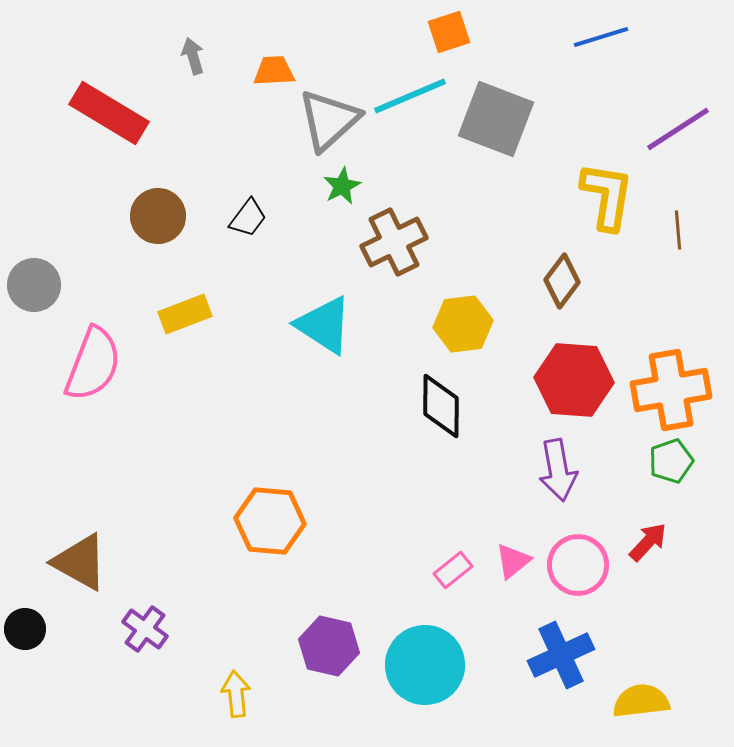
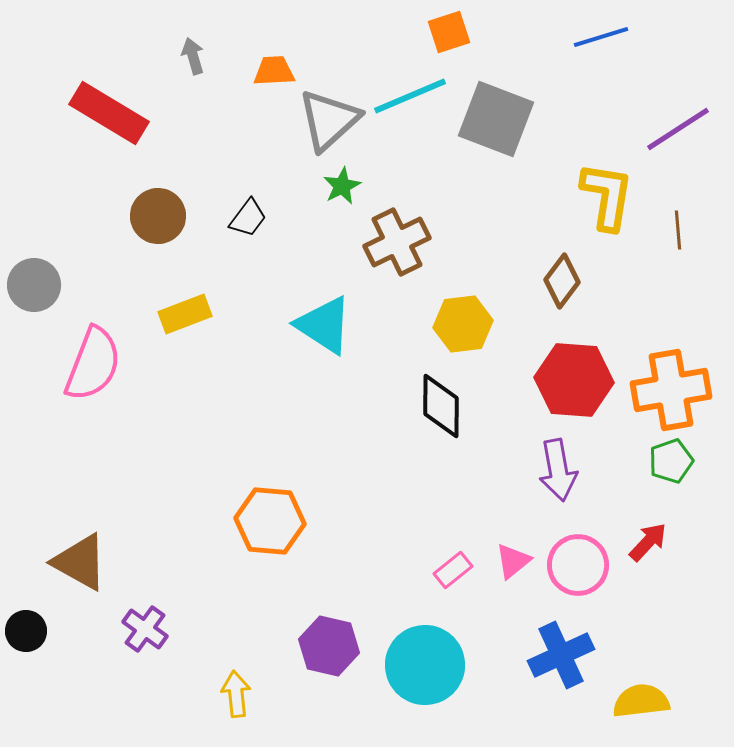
brown cross: moved 3 px right
black circle: moved 1 px right, 2 px down
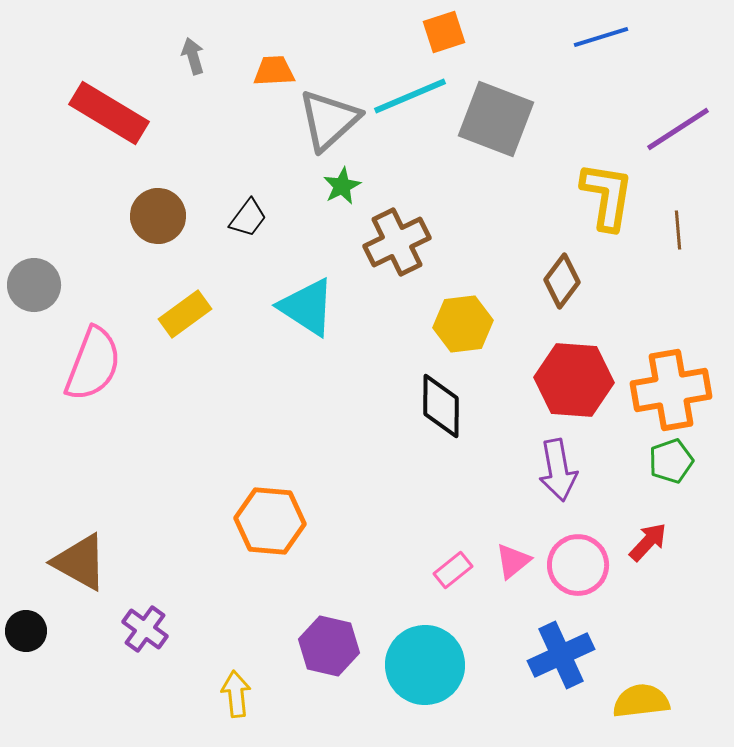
orange square: moved 5 px left
yellow rectangle: rotated 15 degrees counterclockwise
cyan triangle: moved 17 px left, 18 px up
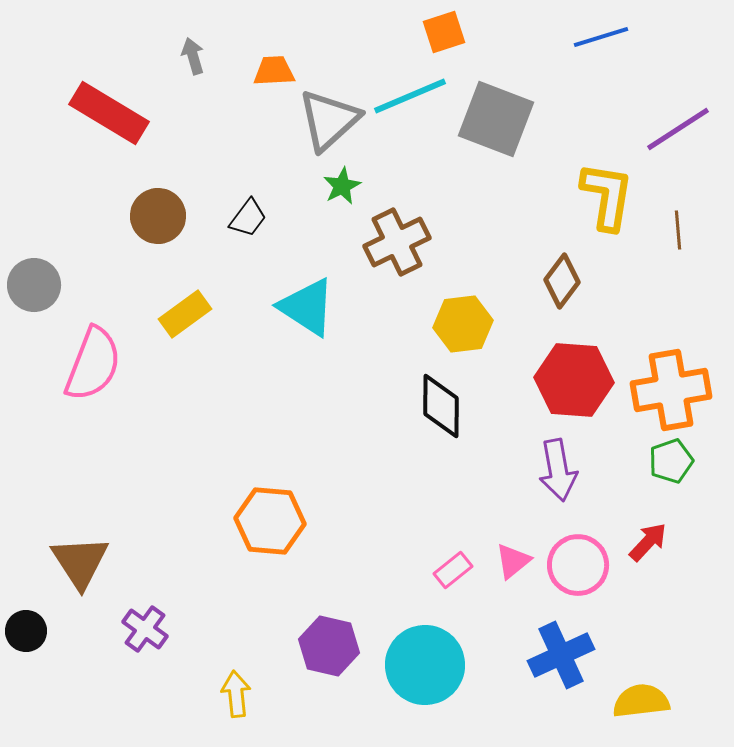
brown triangle: rotated 28 degrees clockwise
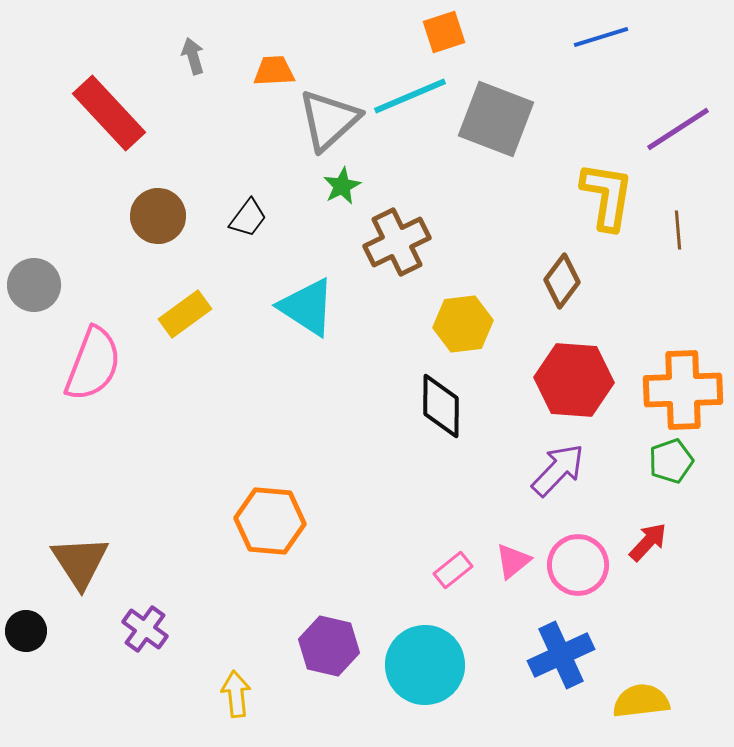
red rectangle: rotated 16 degrees clockwise
orange cross: moved 12 px right; rotated 8 degrees clockwise
purple arrow: rotated 126 degrees counterclockwise
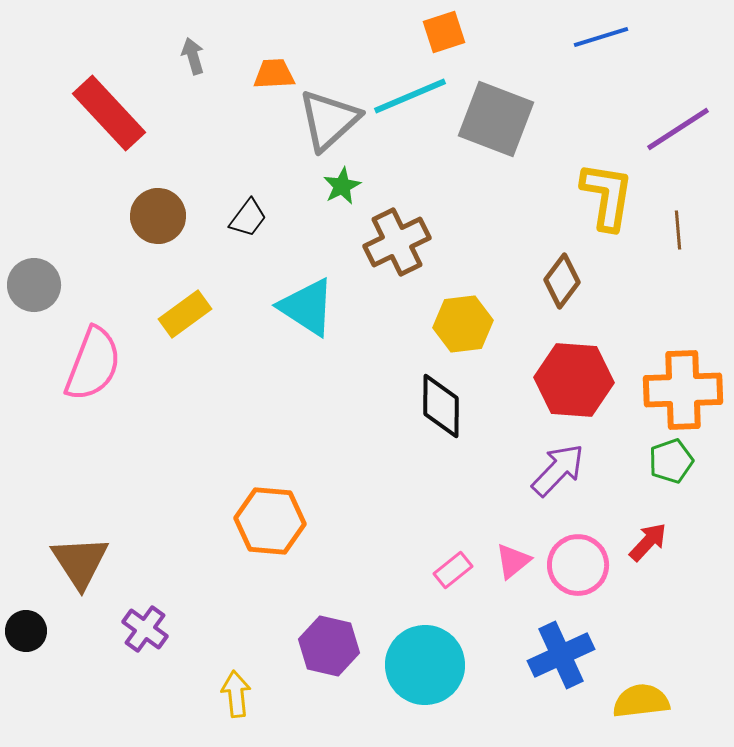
orange trapezoid: moved 3 px down
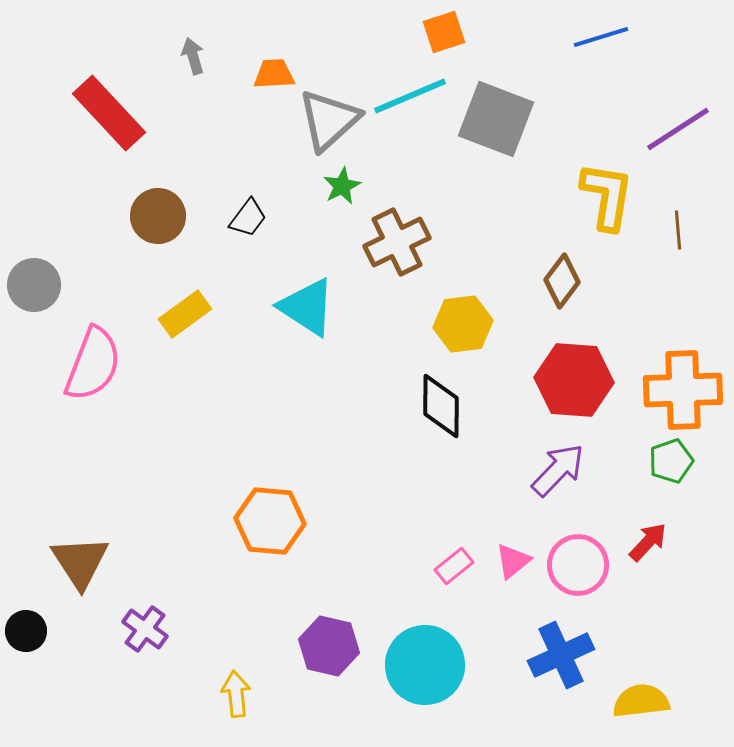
pink rectangle: moved 1 px right, 4 px up
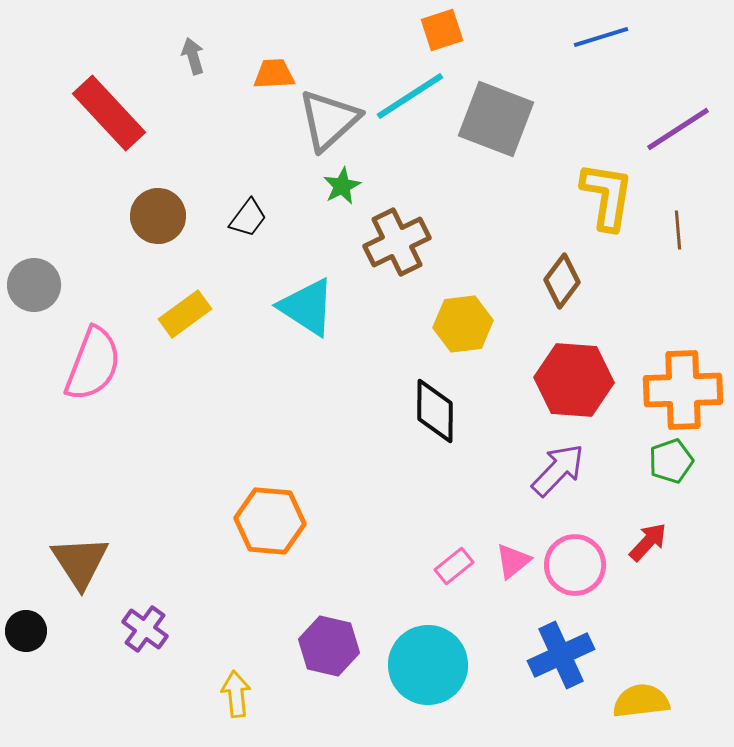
orange square: moved 2 px left, 2 px up
cyan line: rotated 10 degrees counterclockwise
black diamond: moved 6 px left, 5 px down
pink circle: moved 3 px left
cyan circle: moved 3 px right
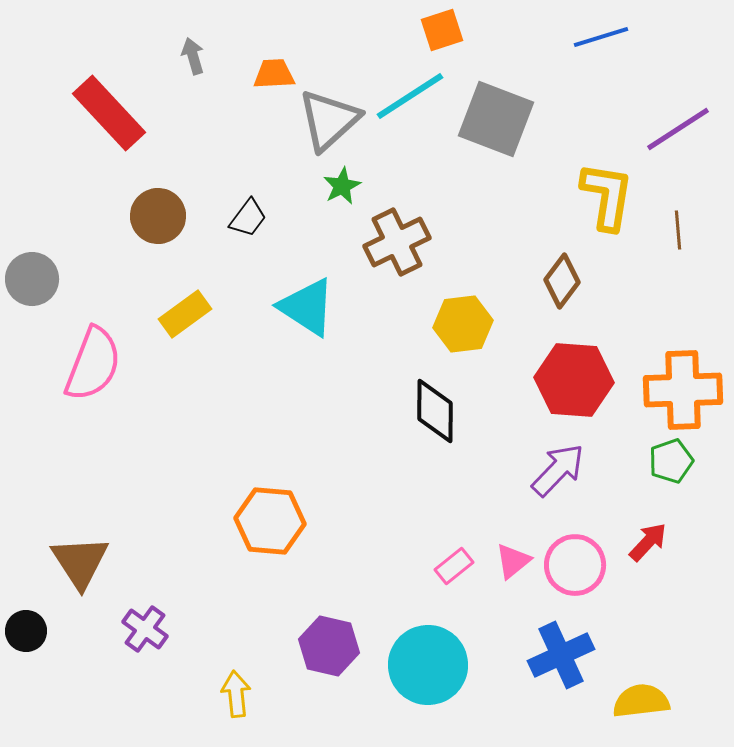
gray circle: moved 2 px left, 6 px up
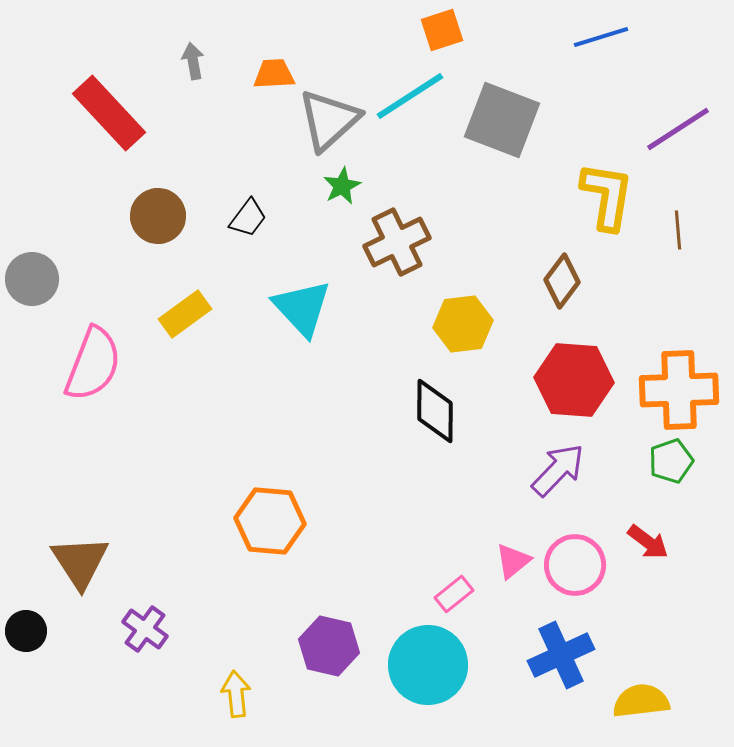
gray arrow: moved 5 px down; rotated 6 degrees clockwise
gray square: moved 6 px right, 1 px down
cyan triangle: moved 5 px left, 1 px down; rotated 14 degrees clockwise
orange cross: moved 4 px left
red arrow: rotated 84 degrees clockwise
pink rectangle: moved 28 px down
